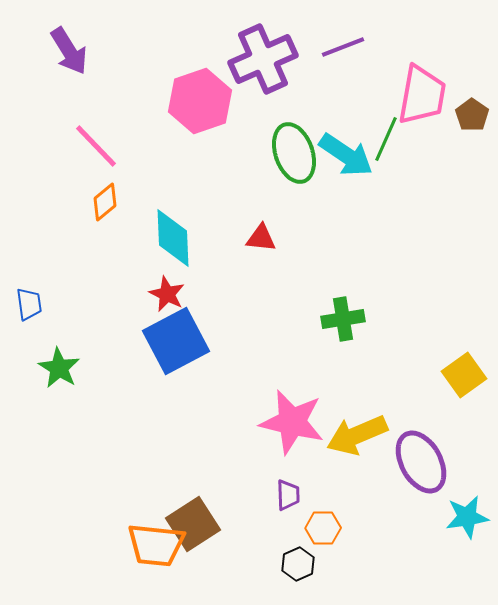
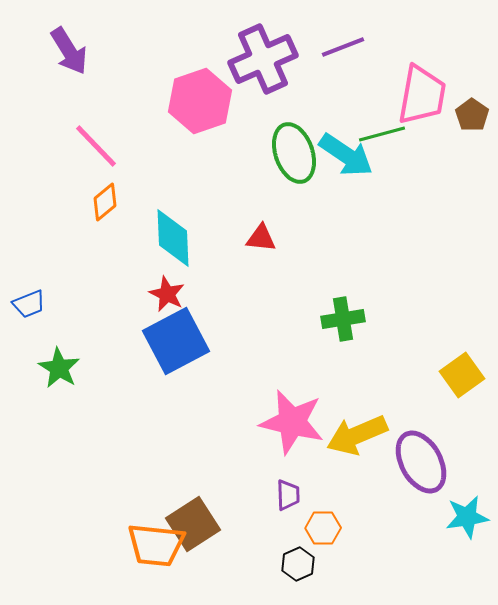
green line: moved 4 px left, 5 px up; rotated 51 degrees clockwise
blue trapezoid: rotated 76 degrees clockwise
yellow square: moved 2 px left
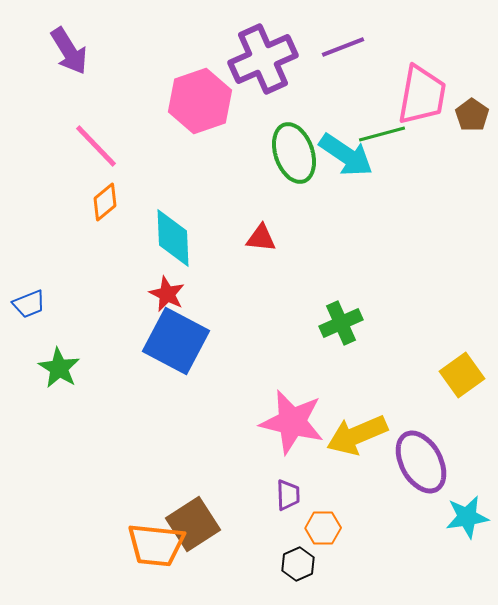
green cross: moved 2 px left, 4 px down; rotated 15 degrees counterclockwise
blue square: rotated 34 degrees counterclockwise
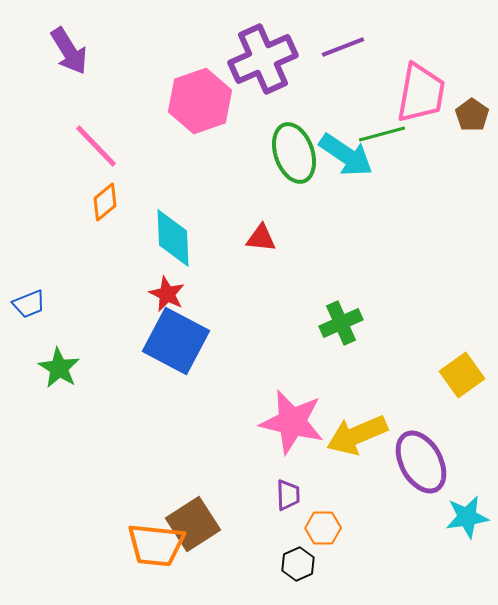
pink trapezoid: moved 1 px left, 2 px up
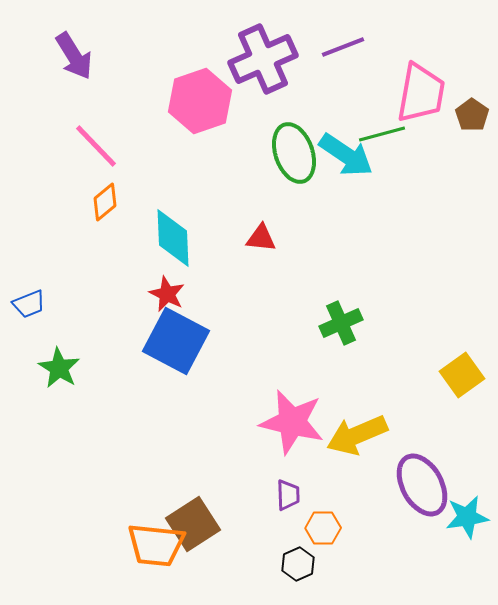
purple arrow: moved 5 px right, 5 px down
purple ellipse: moved 1 px right, 23 px down
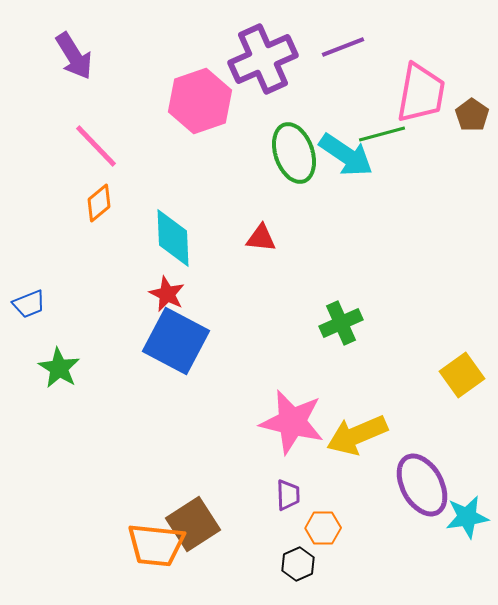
orange diamond: moved 6 px left, 1 px down
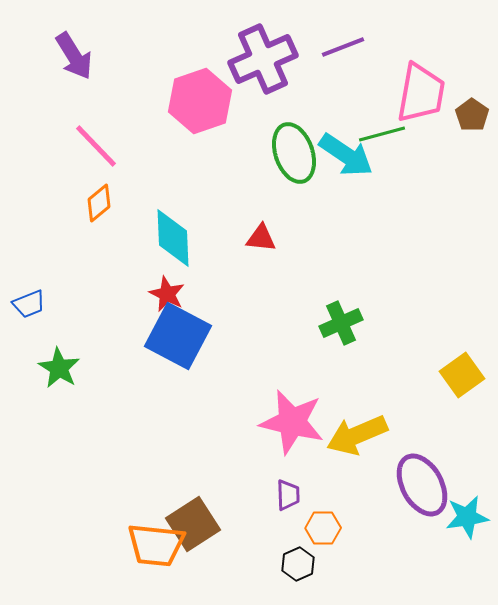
blue square: moved 2 px right, 5 px up
